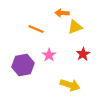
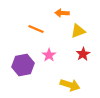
yellow triangle: moved 3 px right, 4 px down
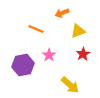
orange arrow: rotated 24 degrees counterclockwise
yellow arrow: rotated 24 degrees clockwise
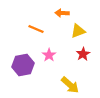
orange arrow: rotated 24 degrees clockwise
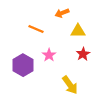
orange arrow: rotated 24 degrees counterclockwise
yellow triangle: rotated 21 degrees clockwise
purple hexagon: rotated 20 degrees counterclockwise
yellow arrow: rotated 12 degrees clockwise
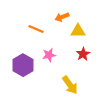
orange arrow: moved 4 px down
pink star: rotated 24 degrees clockwise
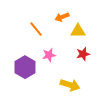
orange line: rotated 28 degrees clockwise
red star: rotated 16 degrees clockwise
purple hexagon: moved 2 px right, 2 px down
yellow arrow: rotated 36 degrees counterclockwise
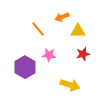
orange line: moved 2 px right
pink star: rotated 16 degrees clockwise
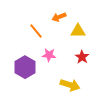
orange arrow: moved 3 px left
orange line: moved 2 px left, 2 px down
red star: moved 1 px left, 3 px down; rotated 24 degrees counterclockwise
